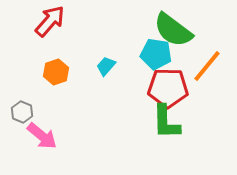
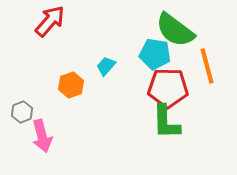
green semicircle: moved 2 px right
cyan pentagon: moved 1 px left
orange line: rotated 54 degrees counterclockwise
orange hexagon: moved 15 px right, 13 px down
gray hexagon: rotated 15 degrees clockwise
pink arrow: rotated 36 degrees clockwise
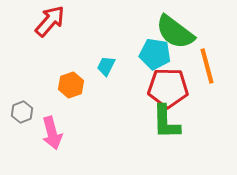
green semicircle: moved 2 px down
cyan trapezoid: rotated 15 degrees counterclockwise
pink arrow: moved 10 px right, 3 px up
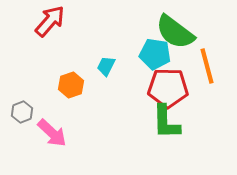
pink arrow: rotated 32 degrees counterclockwise
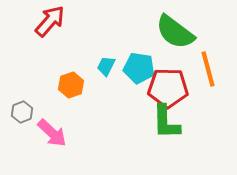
cyan pentagon: moved 16 px left, 14 px down
orange line: moved 1 px right, 3 px down
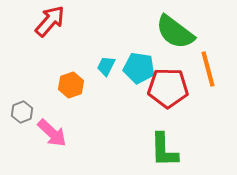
green L-shape: moved 2 px left, 28 px down
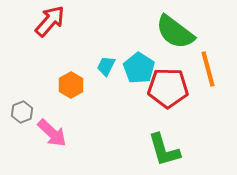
cyan pentagon: rotated 24 degrees clockwise
orange hexagon: rotated 10 degrees counterclockwise
green L-shape: rotated 15 degrees counterclockwise
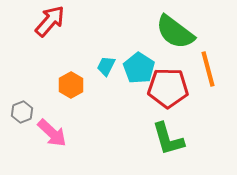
green L-shape: moved 4 px right, 11 px up
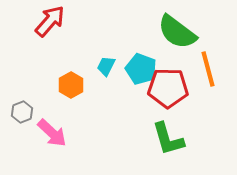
green semicircle: moved 2 px right
cyan pentagon: moved 2 px right, 1 px down; rotated 12 degrees counterclockwise
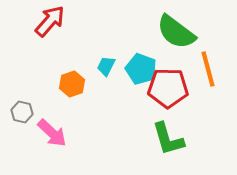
green semicircle: moved 1 px left
orange hexagon: moved 1 px right, 1 px up; rotated 10 degrees clockwise
gray hexagon: rotated 25 degrees counterclockwise
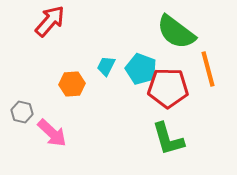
orange hexagon: rotated 15 degrees clockwise
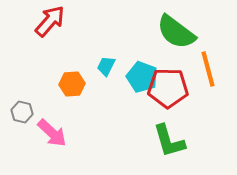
cyan pentagon: moved 1 px right, 8 px down
green L-shape: moved 1 px right, 2 px down
